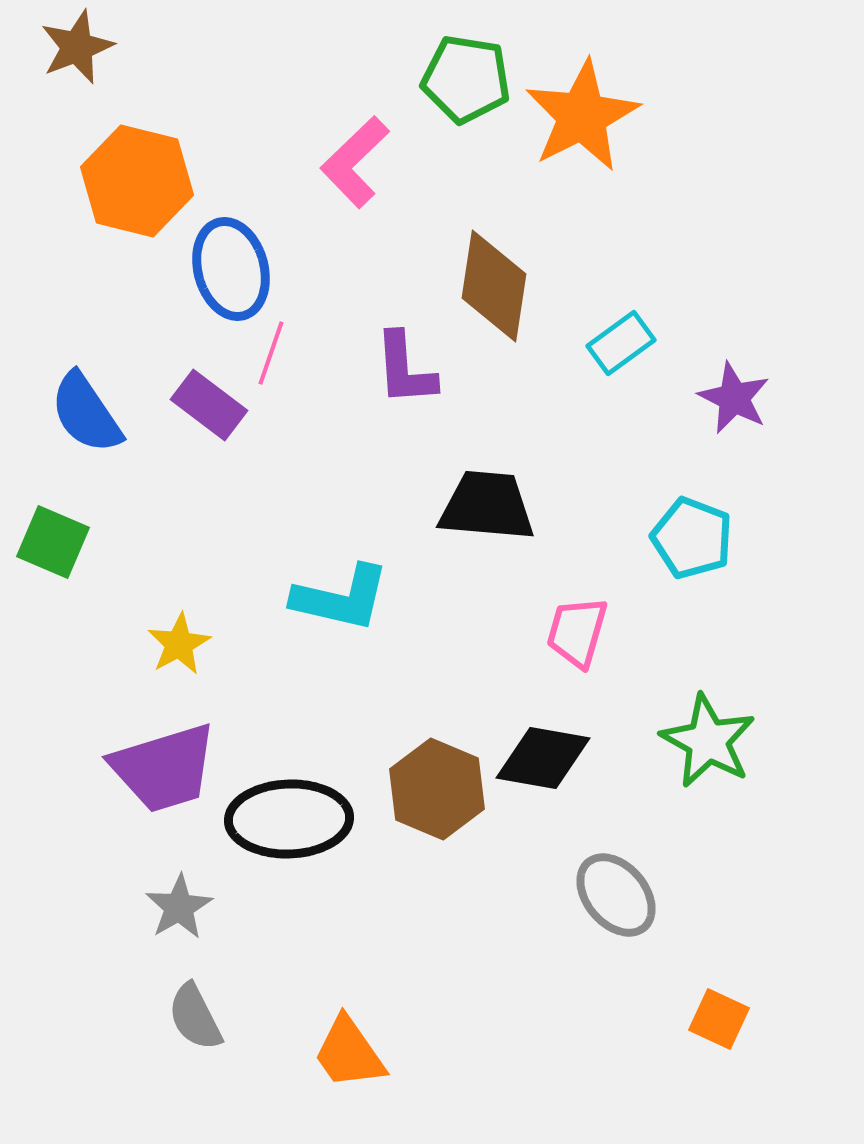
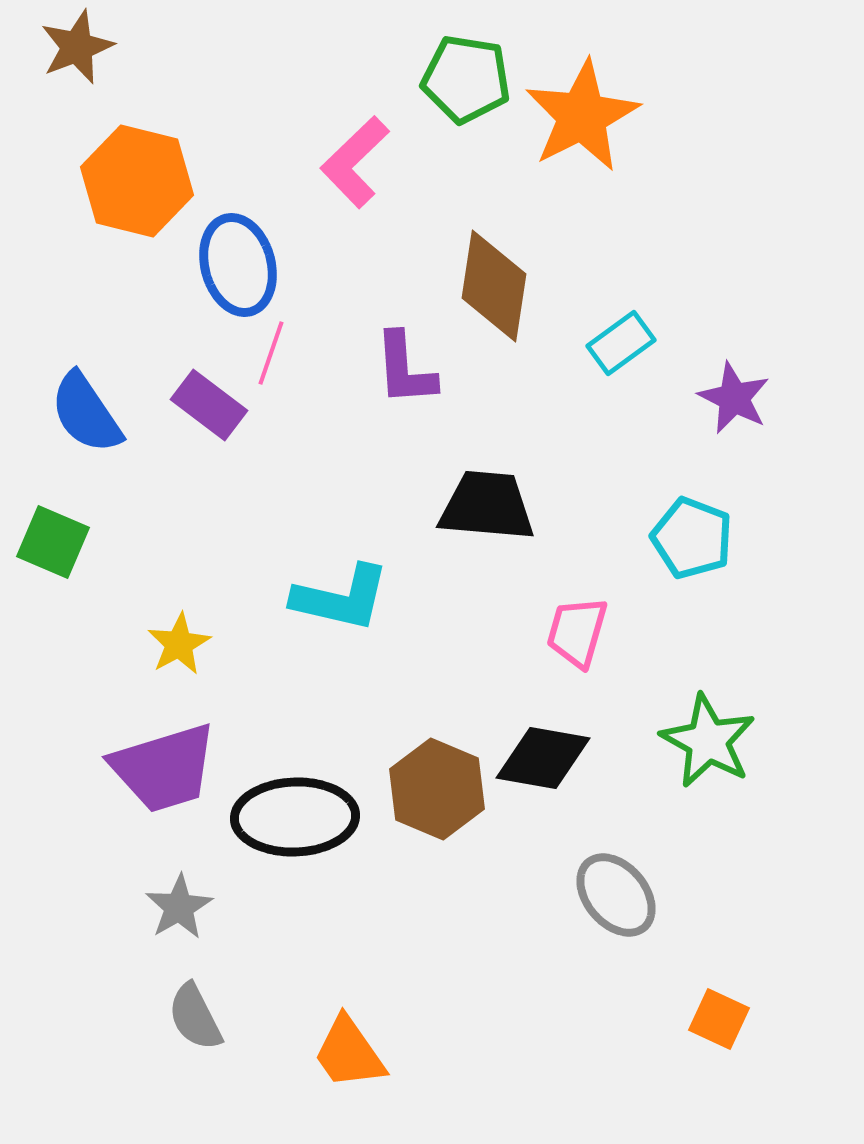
blue ellipse: moved 7 px right, 4 px up
black ellipse: moved 6 px right, 2 px up
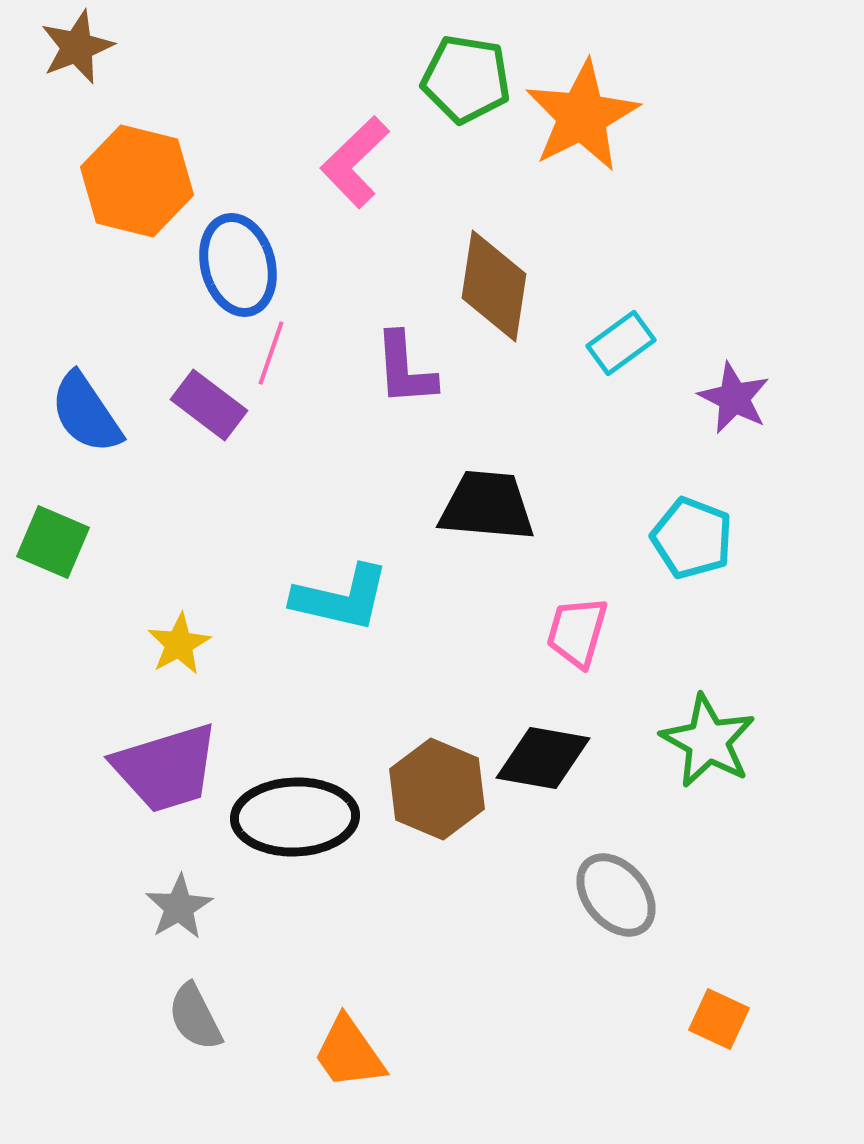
purple trapezoid: moved 2 px right
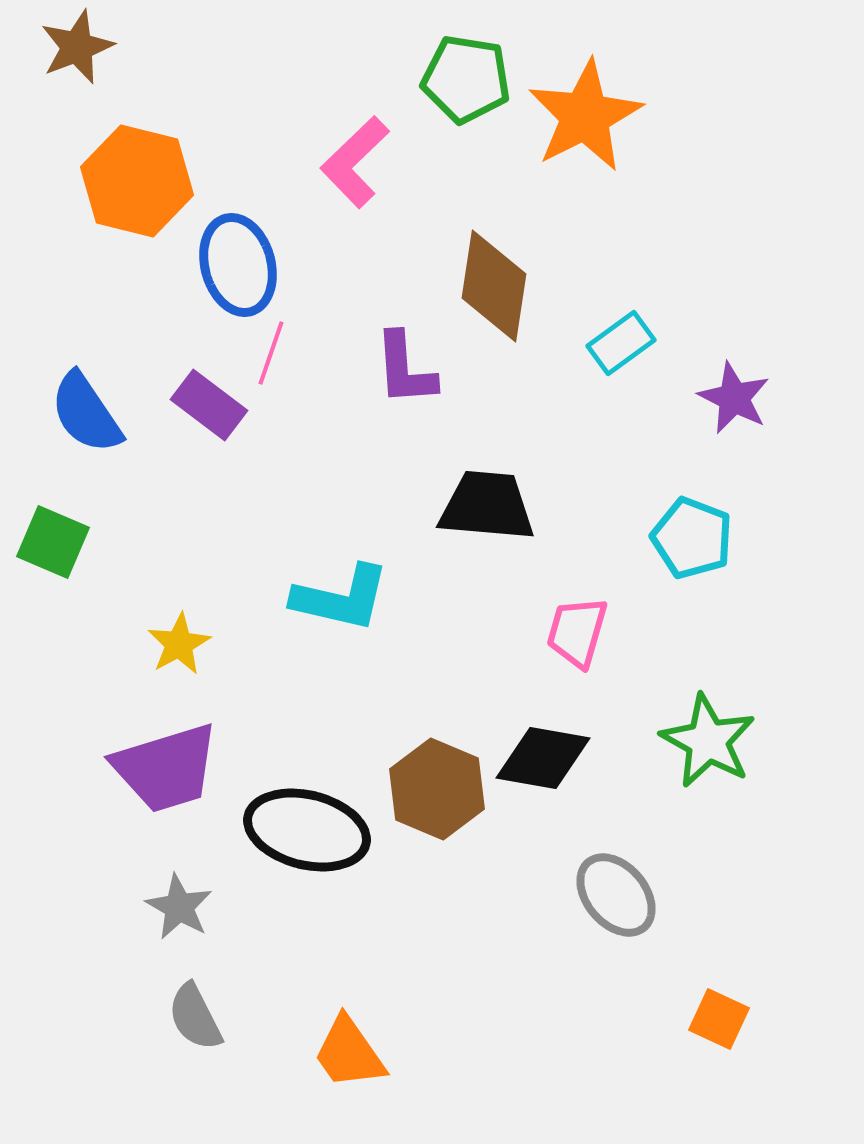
orange star: moved 3 px right
black ellipse: moved 12 px right, 13 px down; rotated 16 degrees clockwise
gray star: rotated 12 degrees counterclockwise
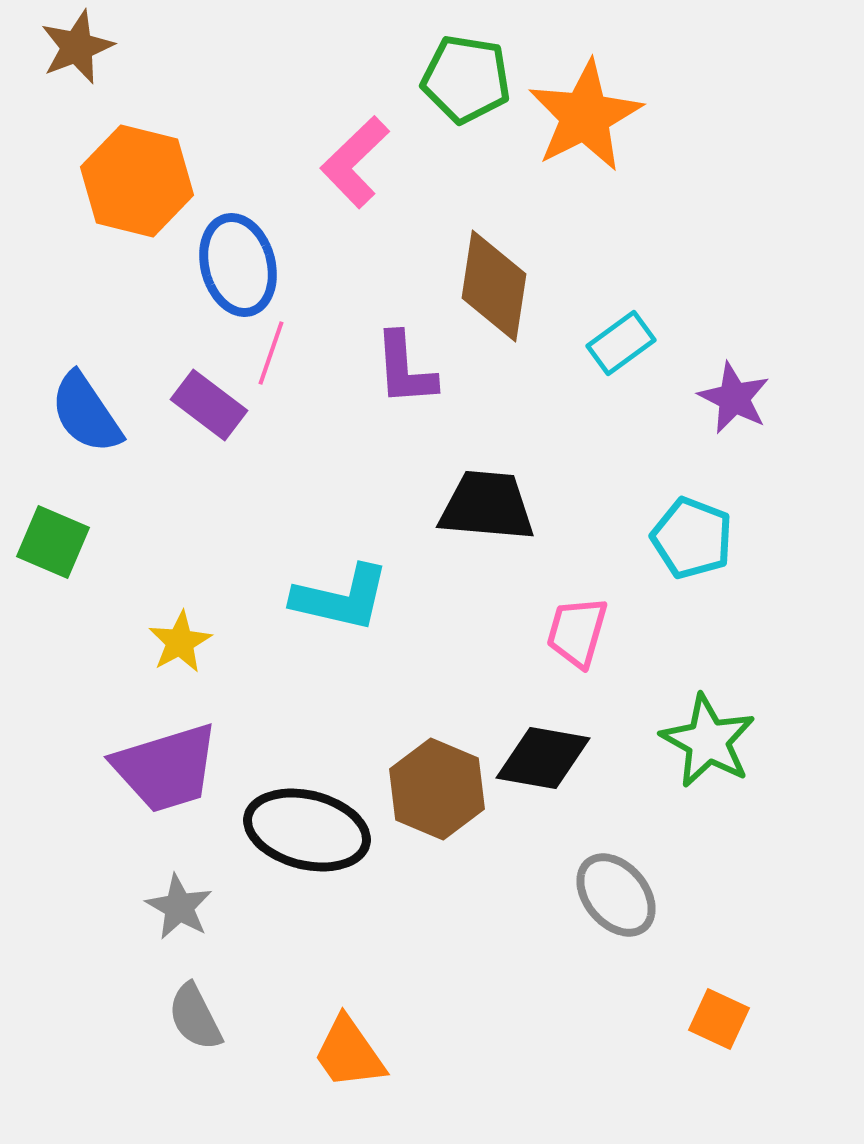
yellow star: moved 1 px right, 2 px up
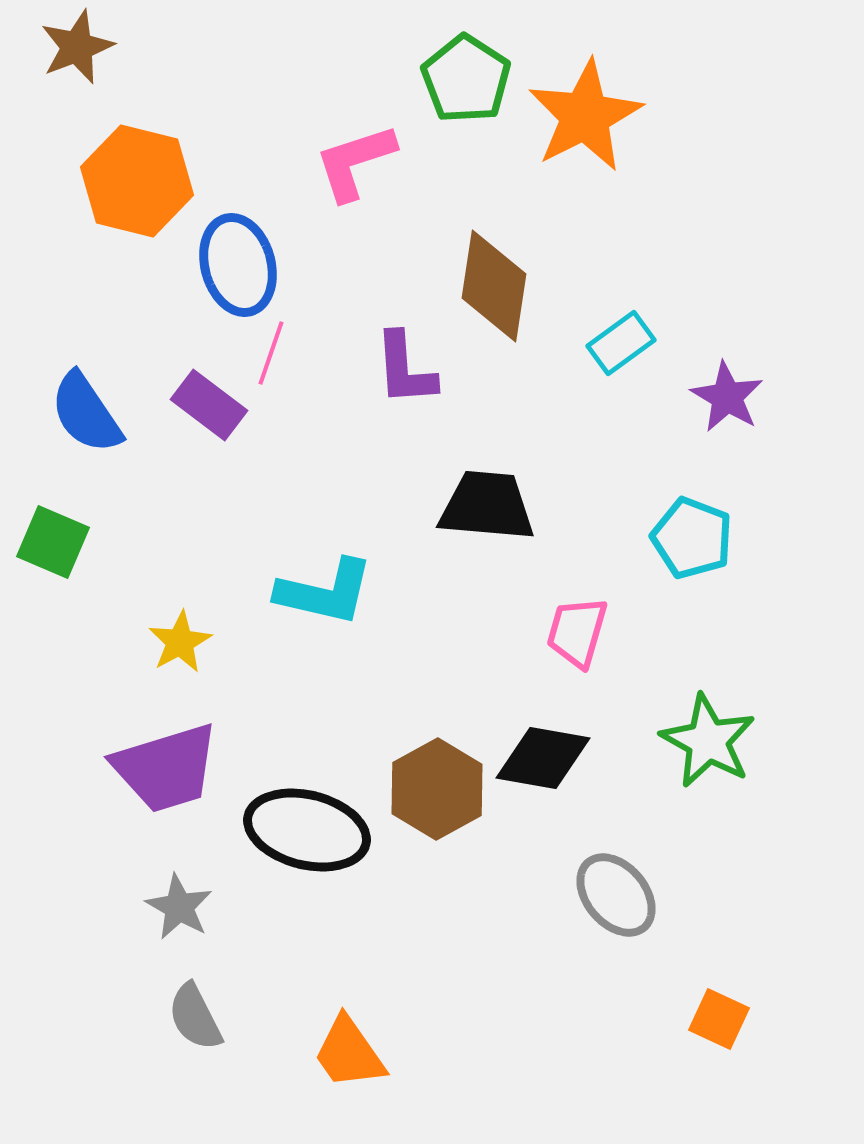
green pentagon: rotated 24 degrees clockwise
pink L-shape: rotated 26 degrees clockwise
purple star: moved 7 px left, 1 px up; rotated 4 degrees clockwise
cyan L-shape: moved 16 px left, 6 px up
brown hexagon: rotated 8 degrees clockwise
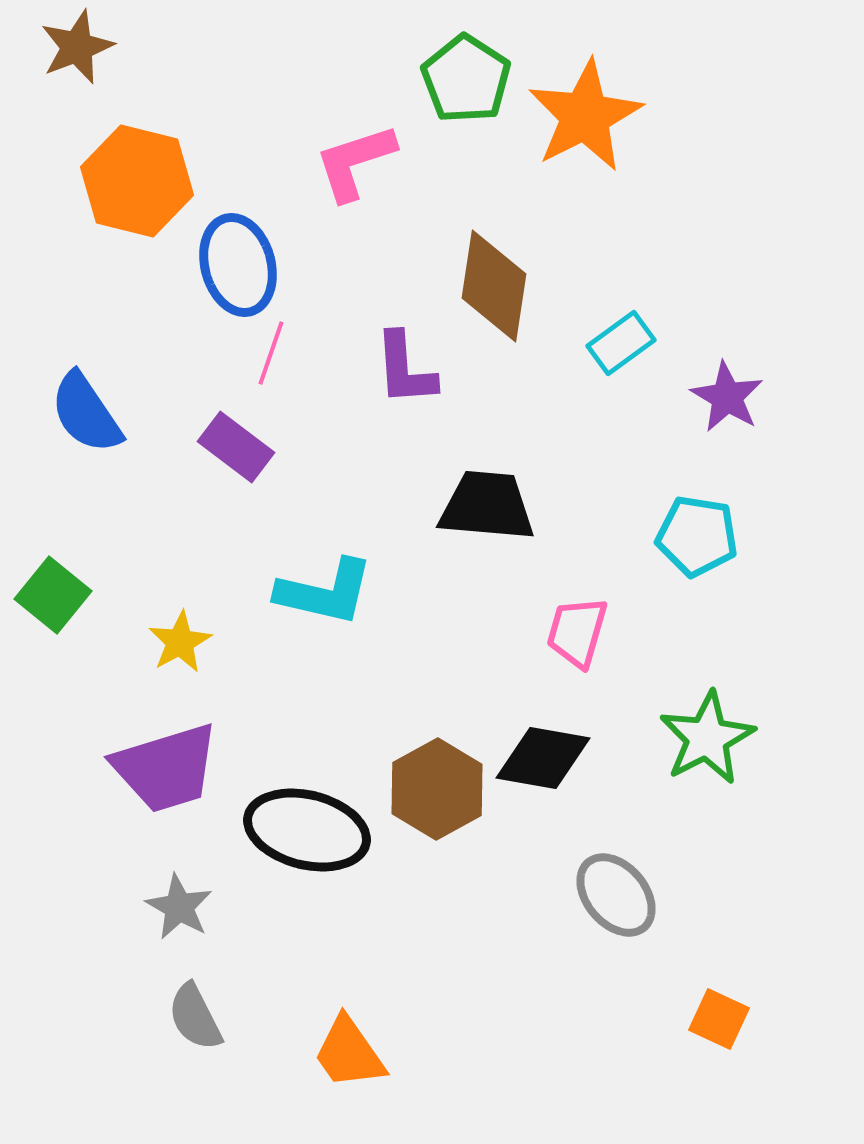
purple rectangle: moved 27 px right, 42 px down
cyan pentagon: moved 5 px right, 2 px up; rotated 12 degrees counterclockwise
green square: moved 53 px down; rotated 16 degrees clockwise
green star: moved 1 px left, 3 px up; rotated 16 degrees clockwise
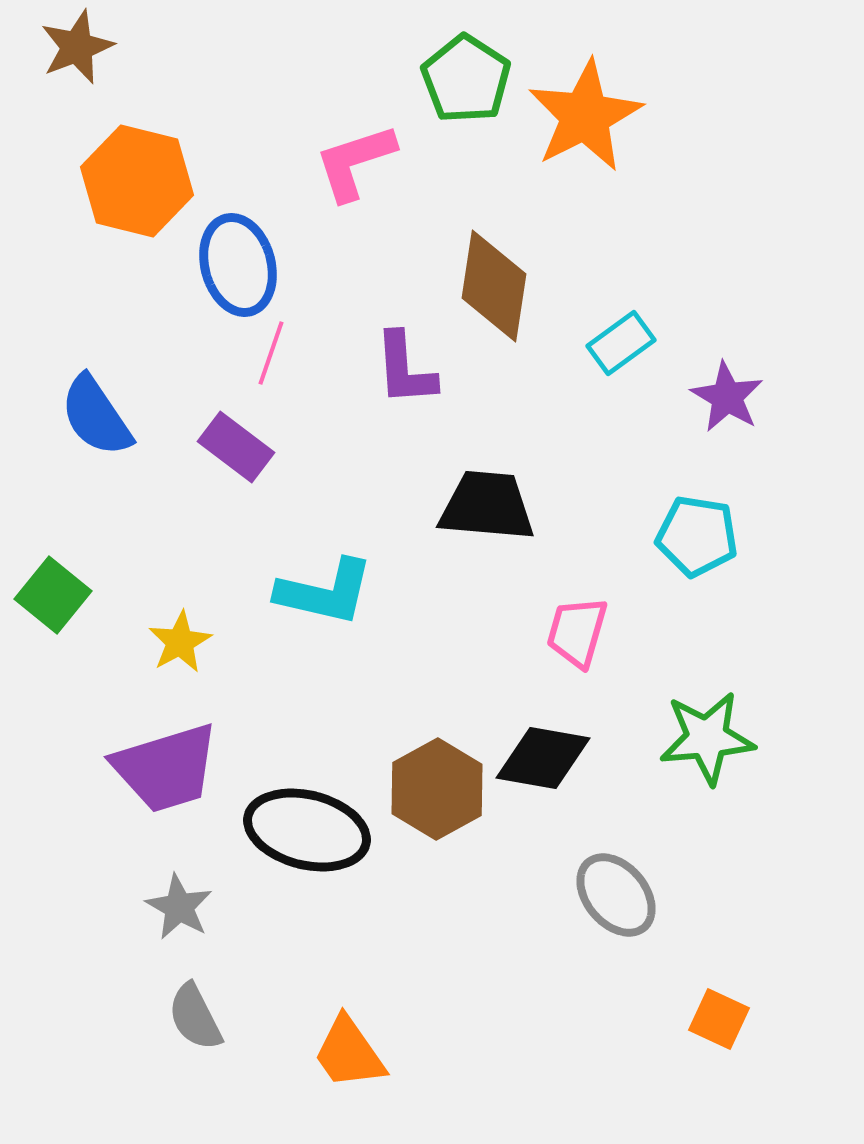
blue semicircle: moved 10 px right, 3 px down
green star: rotated 22 degrees clockwise
